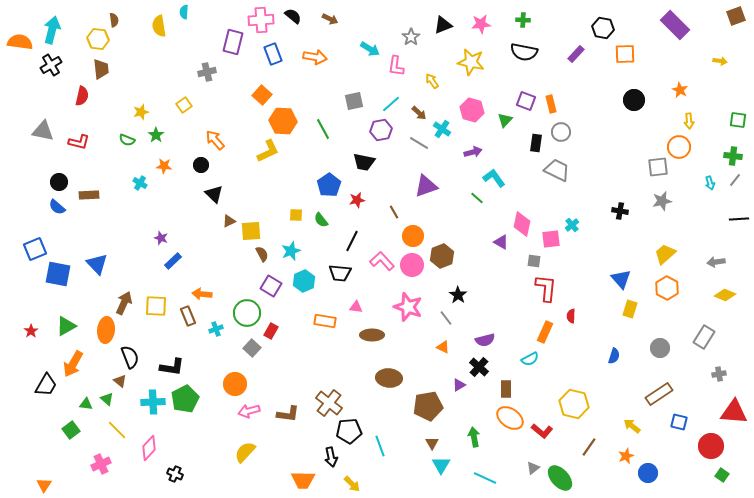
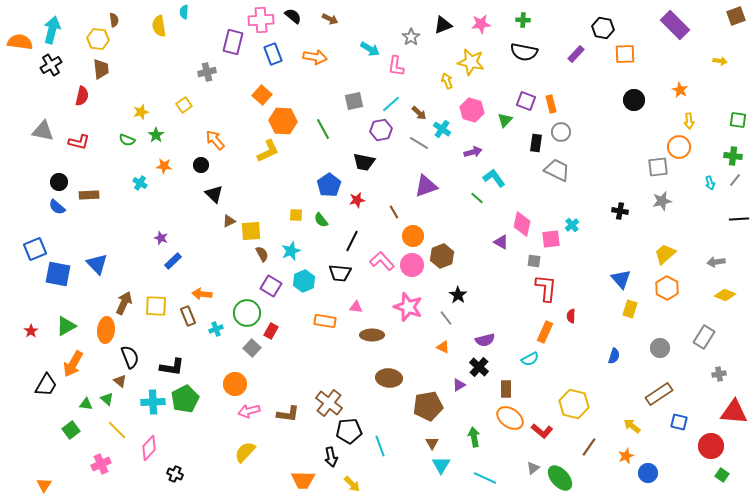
yellow arrow at (432, 81): moved 15 px right; rotated 14 degrees clockwise
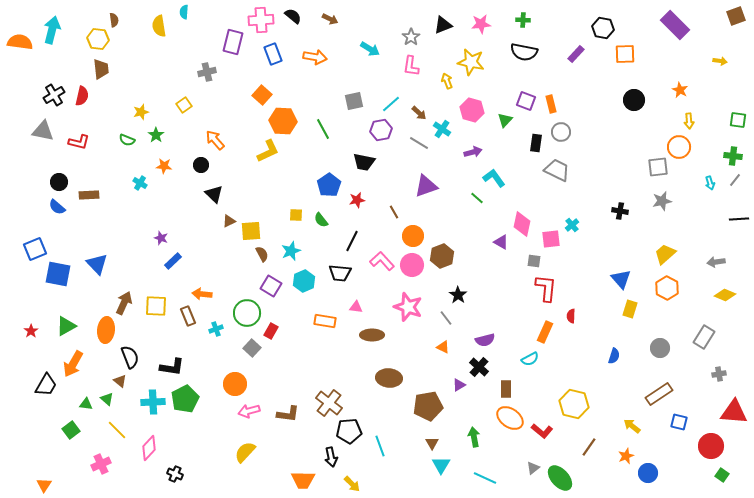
black cross at (51, 65): moved 3 px right, 30 px down
pink L-shape at (396, 66): moved 15 px right
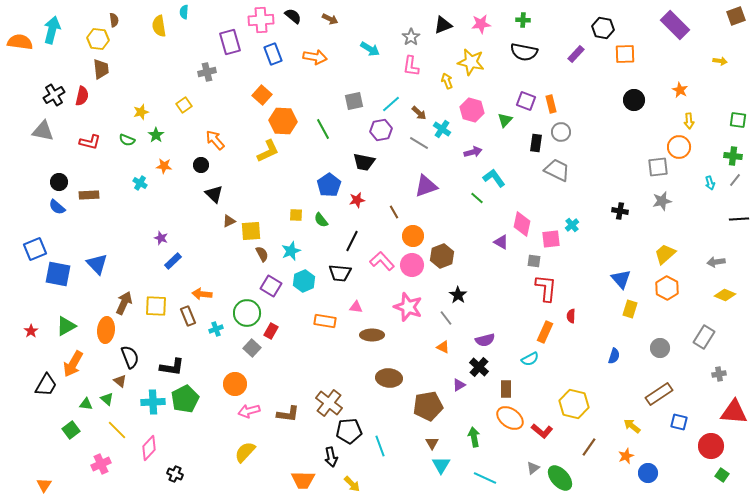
purple rectangle at (233, 42): moved 3 px left; rotated 30 degrees counterclockwise
red L-shape at (79, 142): moved 11 px right
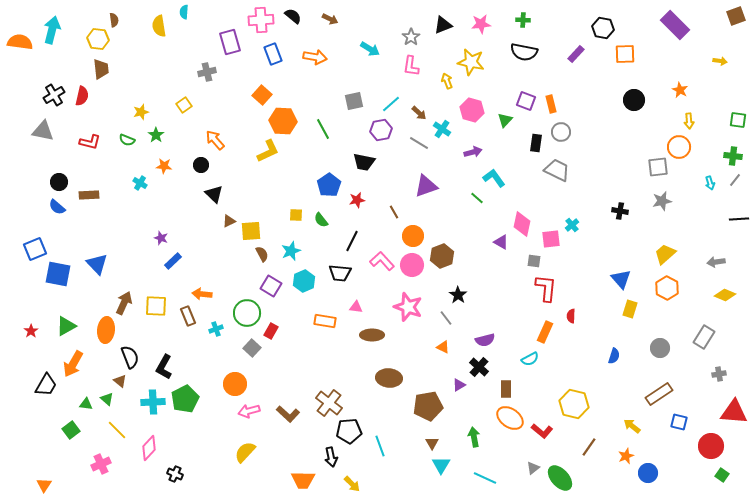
black L-shape at (172, 367): moved 8 px left; rotated 110 degrees clockwise
brown L-shape at (288, 414): rotated 35 degrees clockwise
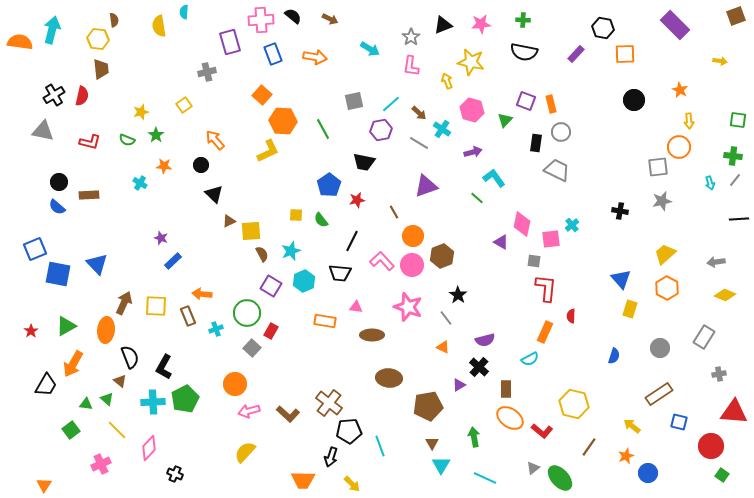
black arrow at (331, 457): rotated 30 degrees clockwise
